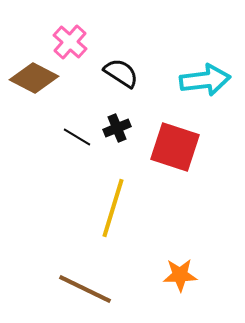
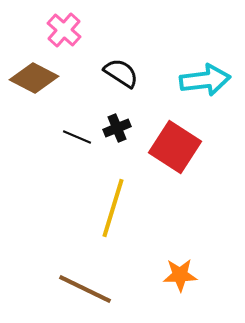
pink cross: moved 6 px left, 12 px up
black line: rotated 8 degrees counterclockwise
red square: rotated 15 degrees clockwise
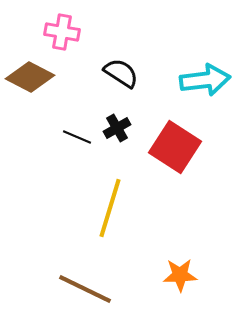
pink cross: moved 2 px left, 2 px down; rotated 32 degrees counterclockwise
brown diamond: moved 4 px left, 1 px up
black cross: rotated 8 degrees counterclockwise
yellow line: moved 3 px left
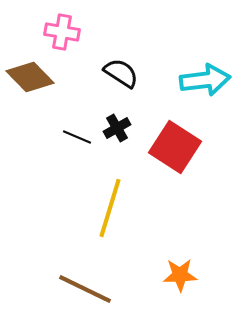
brown diamond: rotated 18 degrees clockwise
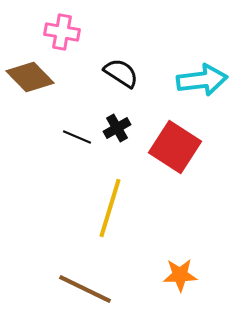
cyan arrow: moved 3 px left
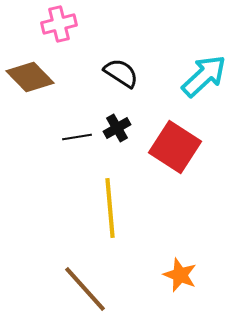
pink cross: moved 3 px left, 8 px up; rotated 24 degrees counterclockwise
cyan arrow: moved 2 px right, 4 px up; rotated 36 degrees counterclockwise
black line: rotated 32 degrees counterclockwise
yellow line: rotated 22 degrees counterclockwise
orange star: rotated 24 degrees clockwise
brown line: rotated 22 degrees clockwise
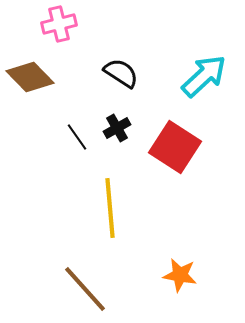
black line: rotated 64 degrees clockwise
orange star: rotated 12 degrees counterclockwise
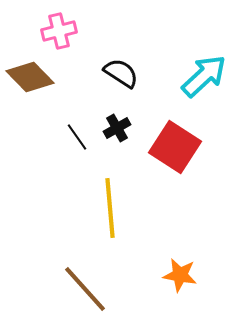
pink cross: moved 7 px down
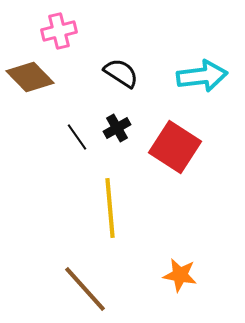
cyan arrow: moved 2 px left; rotated 36 degrees clockwise
